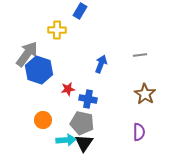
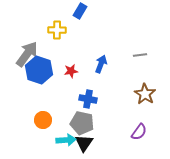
red star: moved 3 px right, 18 px up
purple semicircle: rotated 36 degrees clockwise
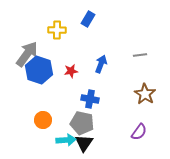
blue rectangle: moved 8 px right, 8 px down
blue cross: moved 2 px right
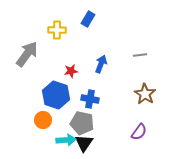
blue hexagon: moved 17 px right, 25 px down
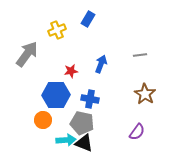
yellow cross: rotated 24 degrees counterclockwise
blue hexagon: rotated 20 degrees counterclockwise
purple semicircle: moved 2 px left
black triangle: rotated 42 degrees counterclockwise
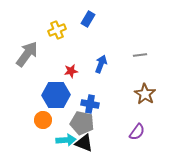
blue cross: moved 5 px down
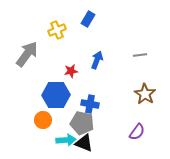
blue arrow: moved 4 px left, 4 px up
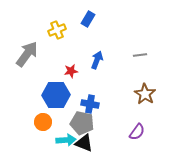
orange circle: moved 2 px down
